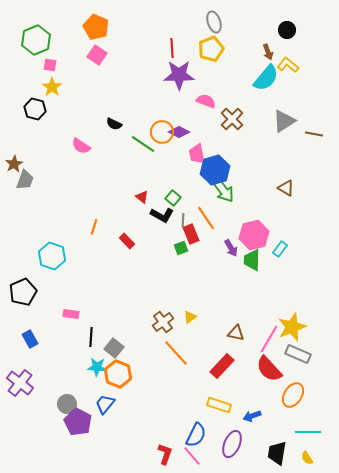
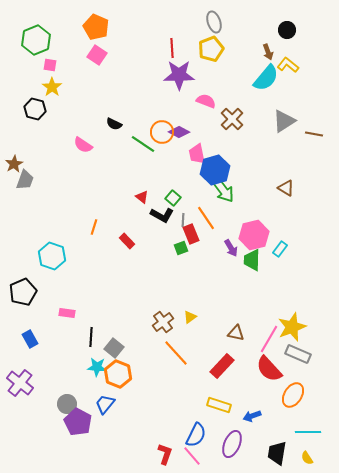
pink semicircle at (81, 146): moved 2 px right, 1 px up
pink rectangle at (71, 314): moved 4 px left, 1 px up
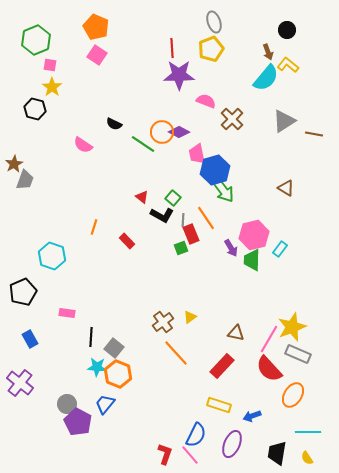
pink line at (192, 456): moved 2 px left, 1 px up
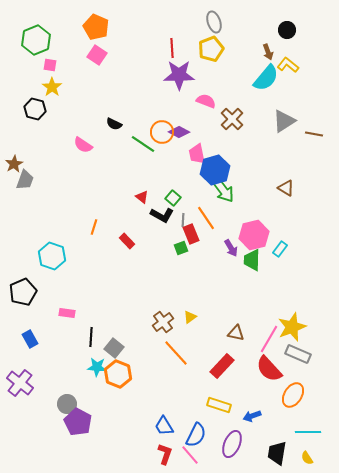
blue trapezoid at (105, 404): moved 59 px right, 22 px down; rotated 70 degrees counterclockwise
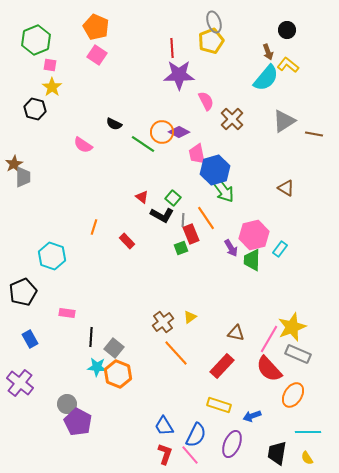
yellow pentagon at (211, 49): moved 8 px up
pink semicircle at (206, 101): rotated 42 degrees clockwise
gray trapezoid at (25, 180): moved 2 px left, 3 px up; rotated 20 degrees counterclockwise
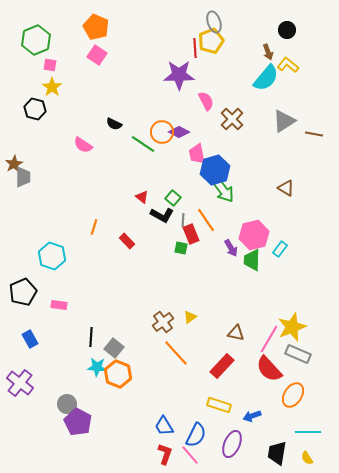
red line at (172, 48): moved 23 px right
orange line at (206, 218): moved 2 px down
green square at (181, 248): rotated 32 degrees clockwise
pink rectangle at (67, 313): moved 8 px left, 8 px up
